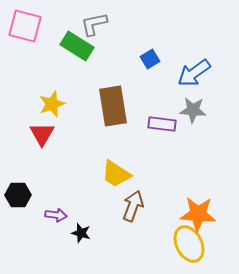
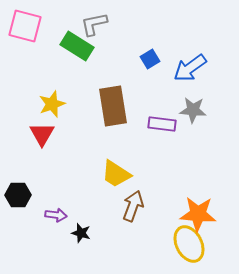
blue arrow: moved 4 px left, 5 px up
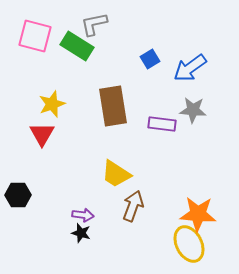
pink square: moved 10 px right, 10 px down
purple arrow: moved 27 px right
